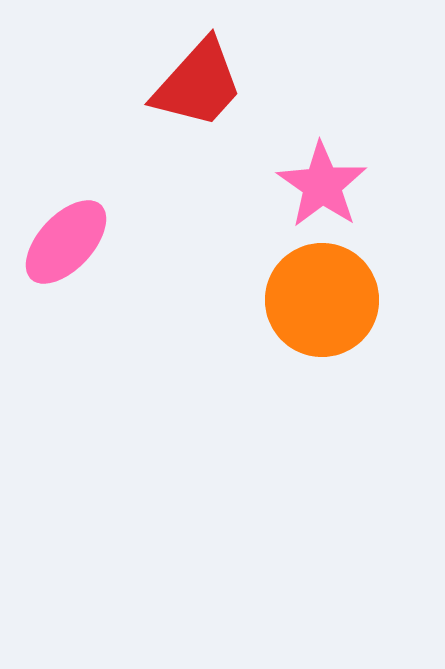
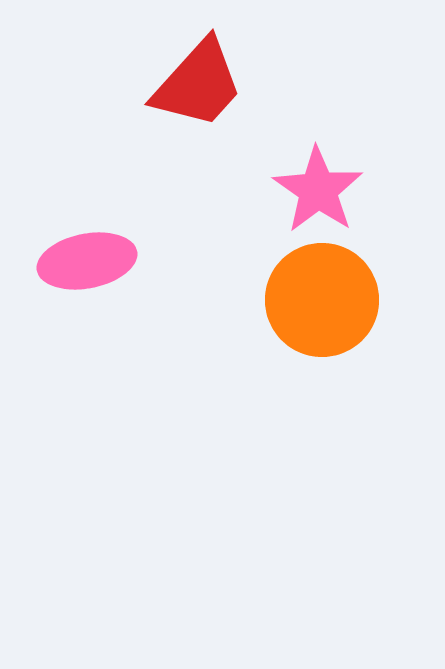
pink star: moved 4 px left, 5 px down
pink ellipse: moved 21 px right, 19 px down; rotated 36 degrees clockwise
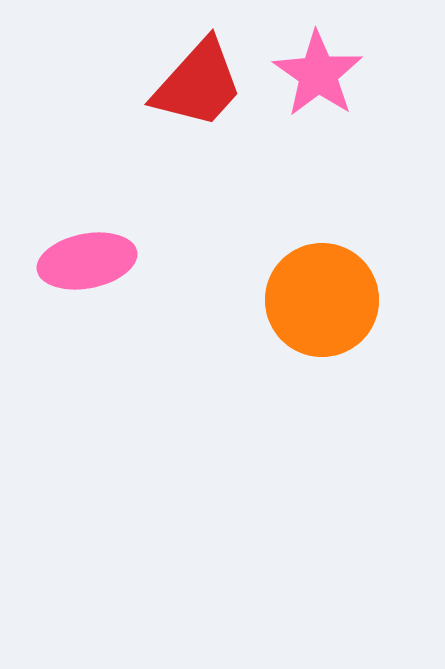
pink star: moved 116 px up
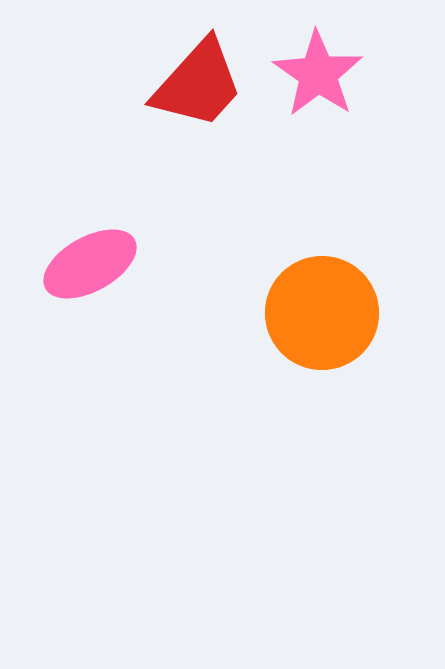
pink ellipse: moved 3 px right, 3 px down; rotated 18 degrees counterclockwise
orange circle: moved 13 px down
